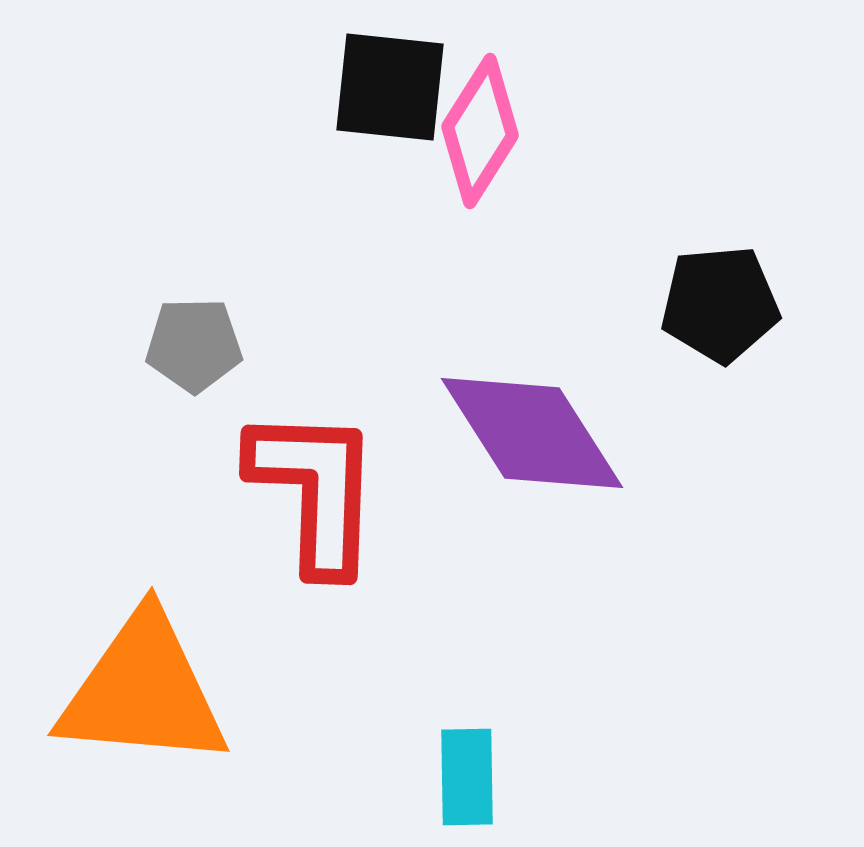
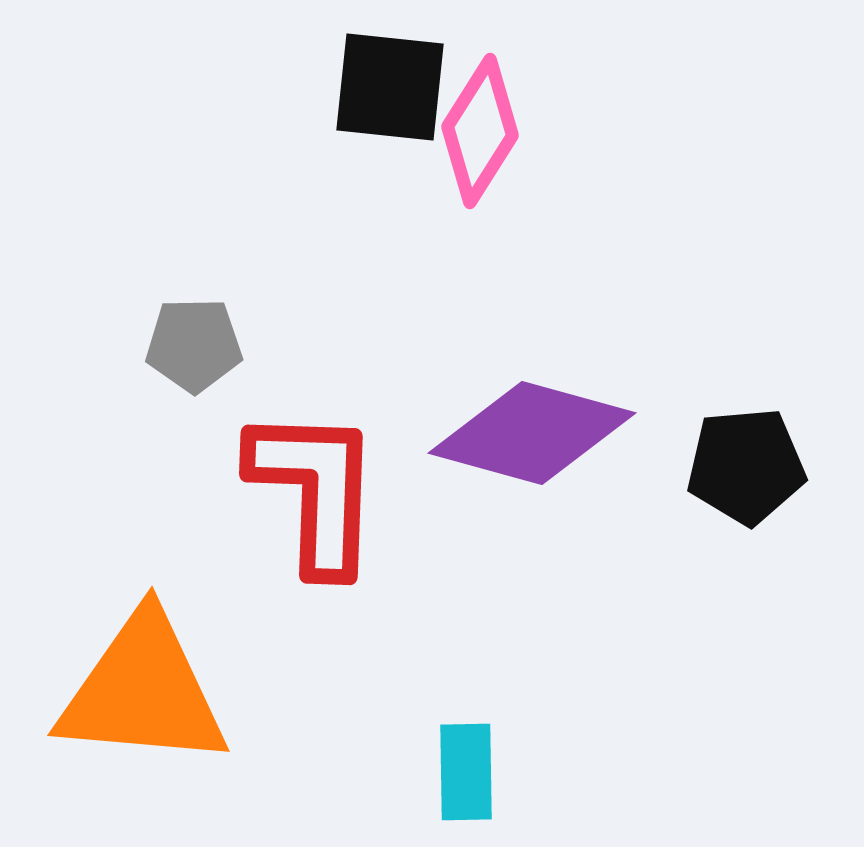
black pentagon: moved 26 px right, 162 px down
purple diamond: rotated 42 degrees counterclockwise
cyan rectangle: moved 1 px left, 5 px up
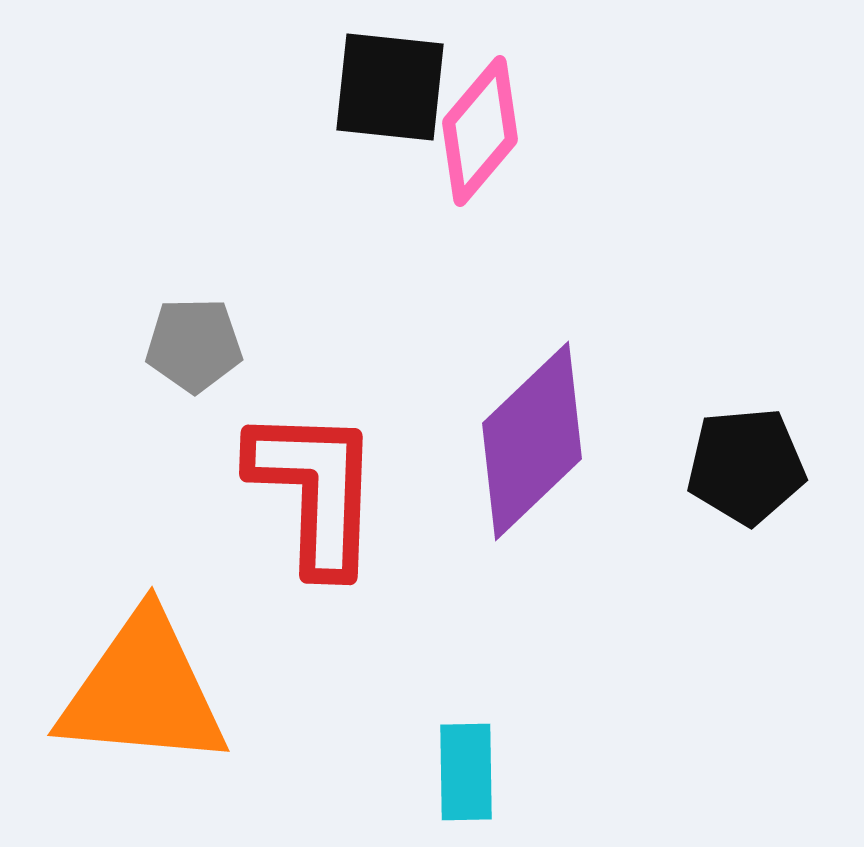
pink diamond: rotated 8 degrees clockwise
purple diamond: moved 8 px down; rotated 59 degrees counterclockwise
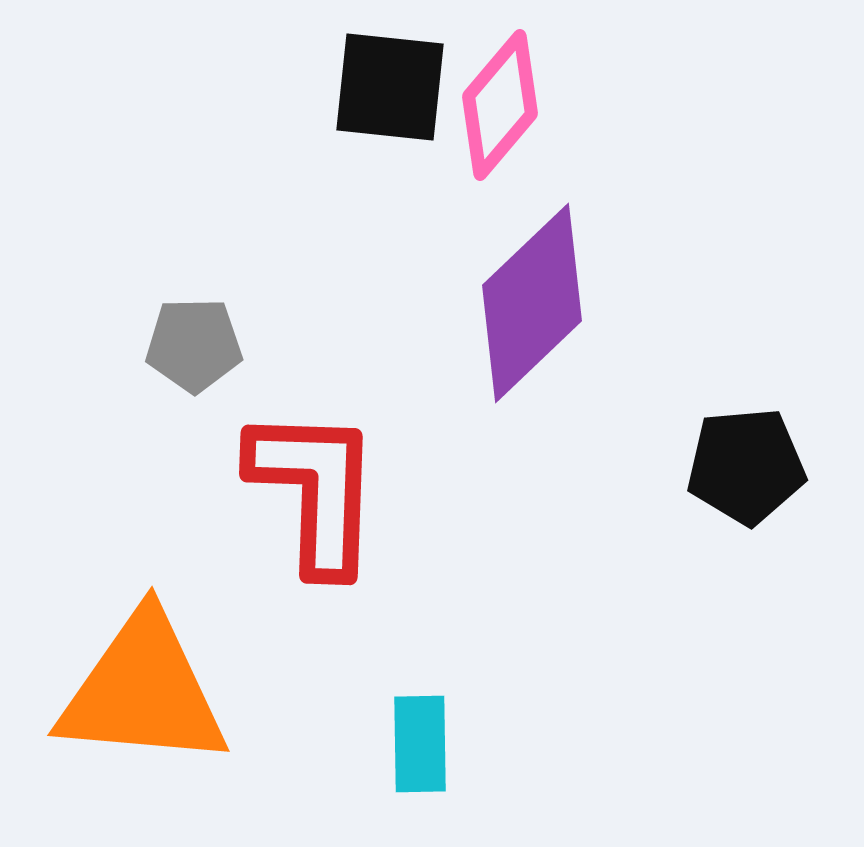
pink diamond: moved 20 px right, 26 px up
purple diamond: moved 138 px up
cyan rectangle: moved 46 px left, 28 px up
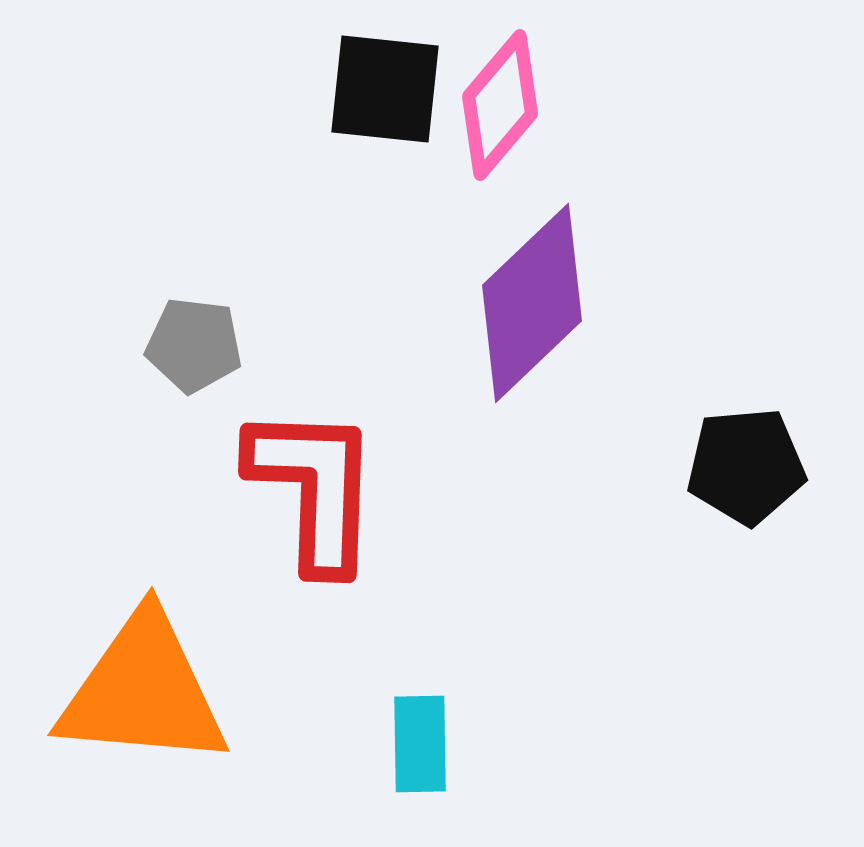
black square: moved 5 px left, 2 px down
gray pentagon: rotated 8 degrees clockwise
red L-shape: moved 1 px left, 2 px up
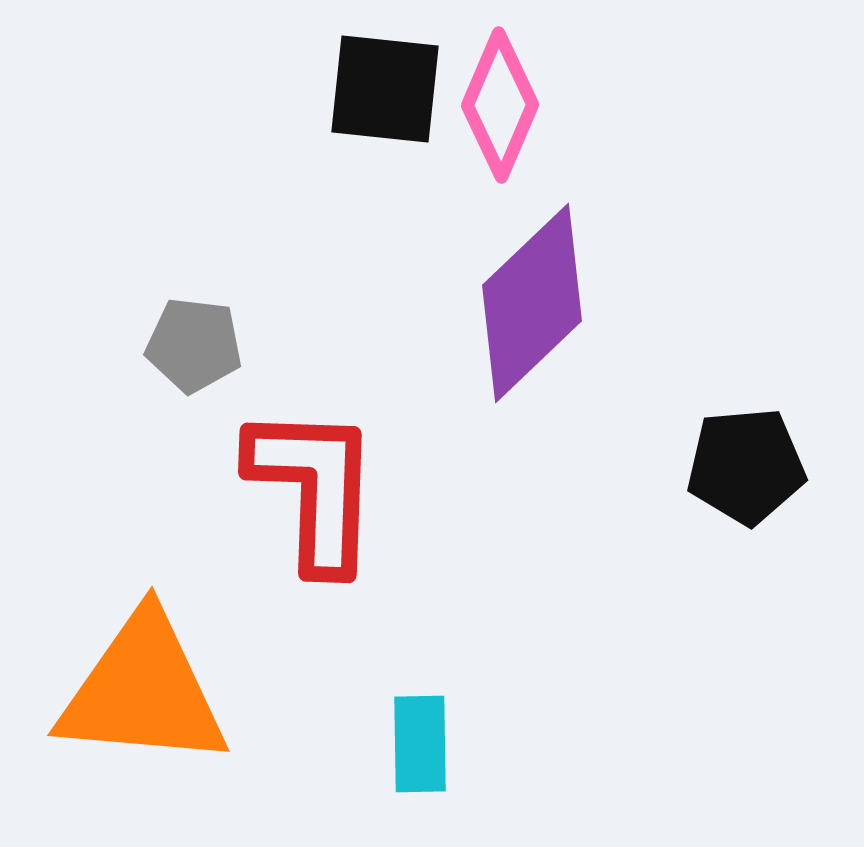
pink diamond: rotated 17 degrees counterclockwise
